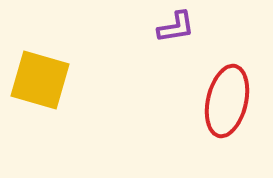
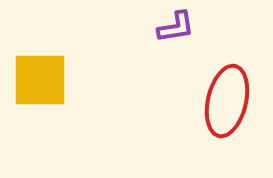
yellow square: rotated 16 degrees counterclockwise
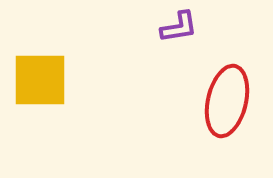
purple L-shape: moved 3 px right
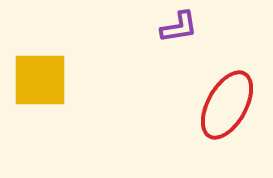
red ellipse: moved 4 px down; rotated 16 degrees clockwise
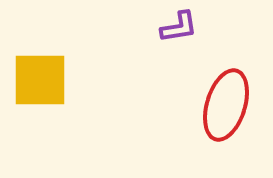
red ellipse: moved 1 px left; rotated 12 degrees counterclockwise
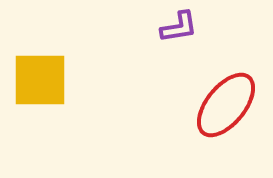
red ellipse: rotated 22 degrees clockwise
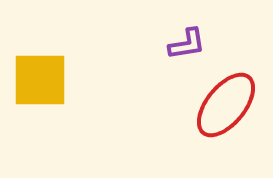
purple L-shape: moved 8 px right, 17 px down
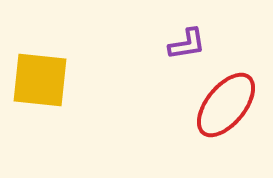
yellow square: rotated 6 degrees clockwise
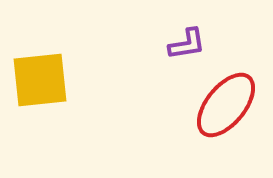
yellow square: rotated 12 degrees counterclockwise
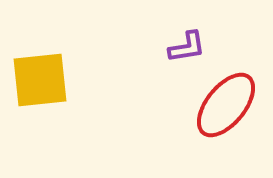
purple L-shape: moved 3 px down
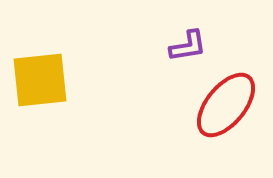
purple L-shape: moved 1 px right, 1 px up
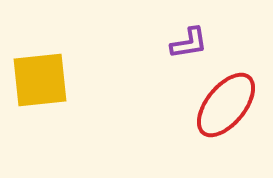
purple L-shape: moved 1 px right, 3 px up
